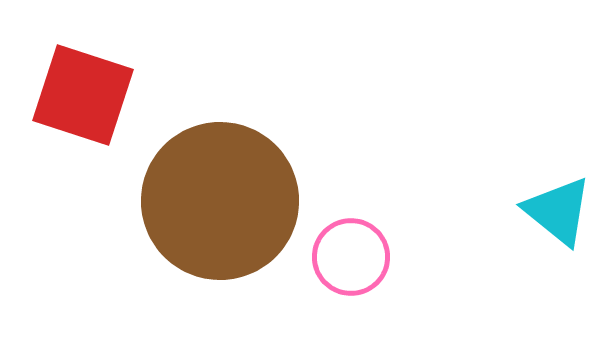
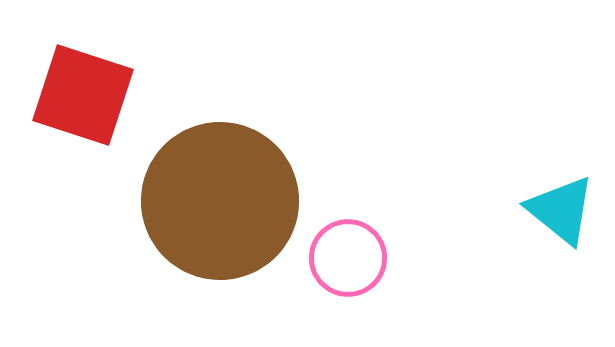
cyan triangle: moved 3 px right, 1 px up
pink circle: moved 3 px left, 1 px down
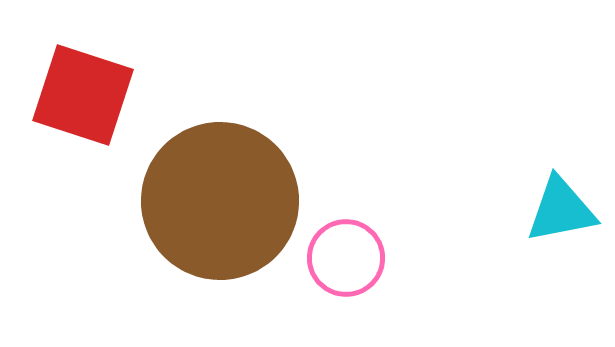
cyan triangle: rotated 50 degrees counterclockwise
pink circle: moved 2 px left
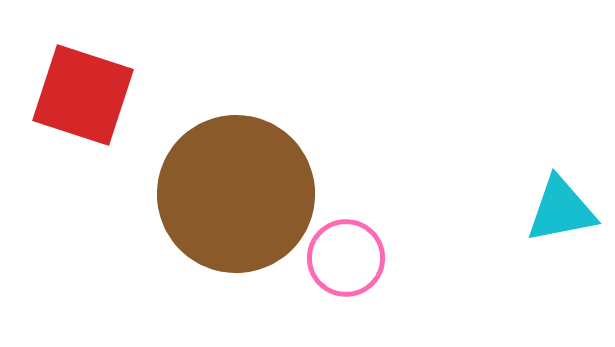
brown circle: moved 16 px right, 7 px up
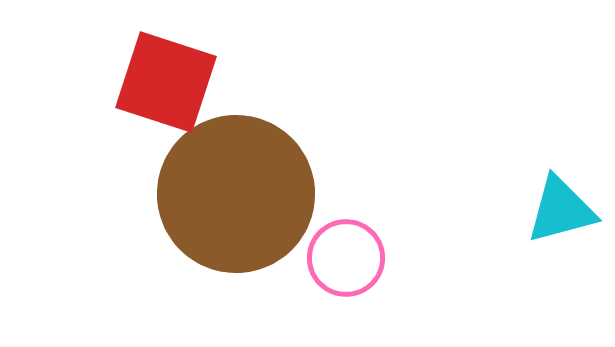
red square: moved 83 px right, 13 px up
cyan triangle: rotated 4 degrees counterclockwise
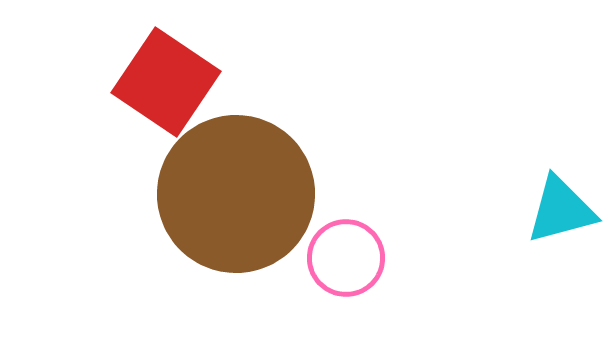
red square: rotated 16 degrees clockwise
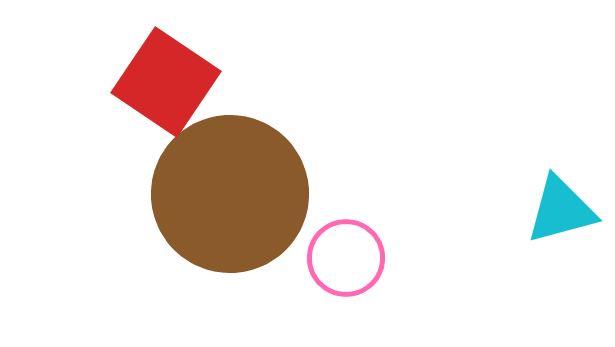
brown circle: moved 6 px left
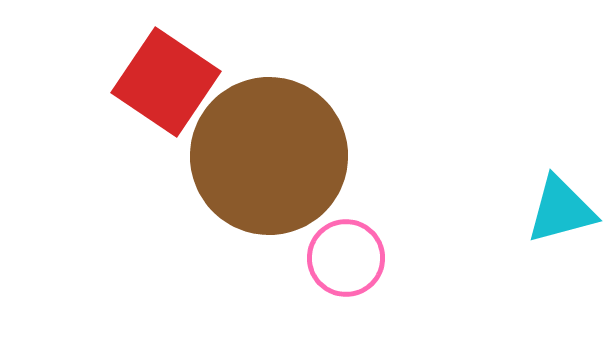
brown circle: moved 39 px right, 38 px up
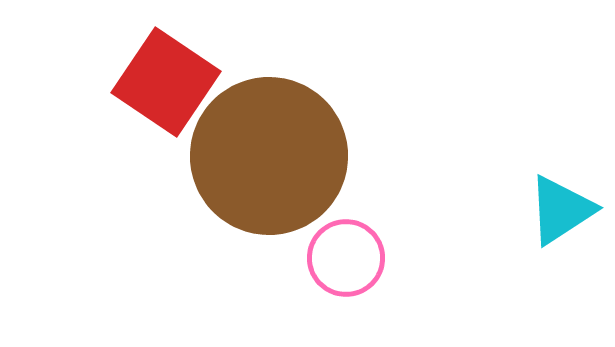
cyan triangle: rotated 18 degrees counterclockwise
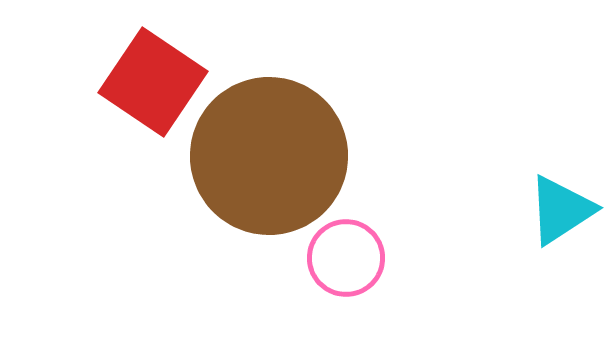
red square: moved 13 px left
